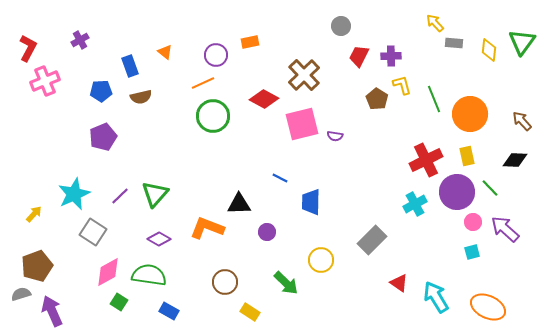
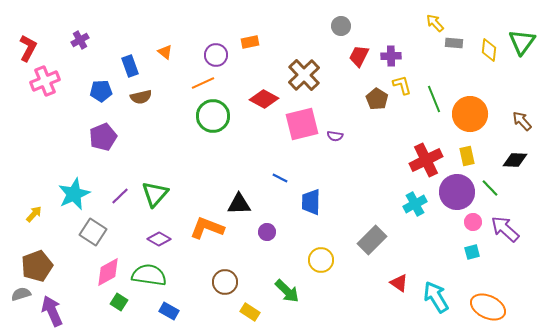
green arrow at (286, 283): moved 1 px right, 8 px down
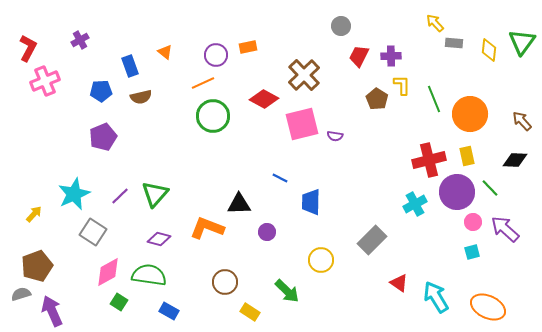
orange rectangle at (250, 42): moved 2 px left, 5 px down
yellow L-shape at (402, 85): rotated 15 degrees clockwise
red cross at (426, 160): moved 3 px right; rotated 12 degrees clockwise
purple diamond at (159, 239): rotated 15 degrees counterclockwise
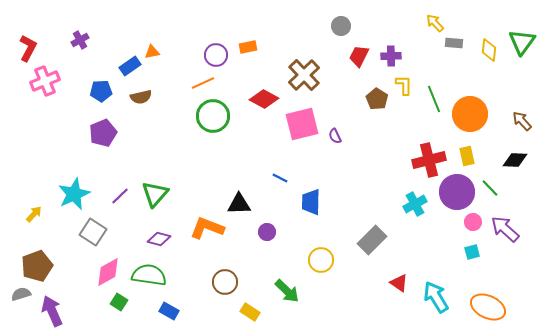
orange triangle at (165, 52): moved 13 px left; rotated 49 degrees counterclockwise
blue rectangle at (130, 66): rotated 75 degrees clockwise
yellow L-shape at (402, 85): moved 2 px right
purple semicircle at (335, 136): rotated 56 degrees clockwise
purple pentagon at (103, 137): moved 4 px up
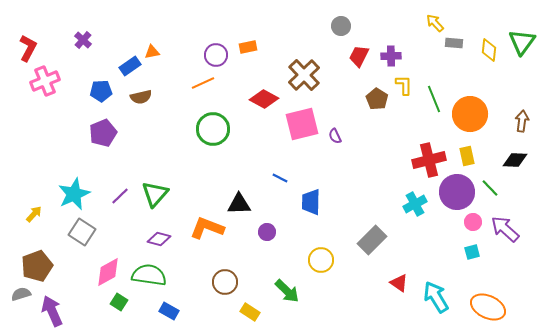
purple cross at (80, 40): moved 3 px right; rotated 18 degrees counterclockwise
green circle at (213, 116): moved 13 px down
brown arrow at (522, 121): rotated 50 degrees clockwise
gray square at (93, 232): moved 11 px left
